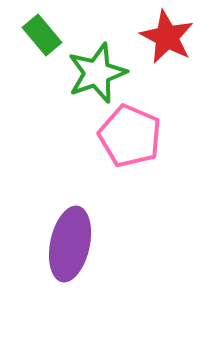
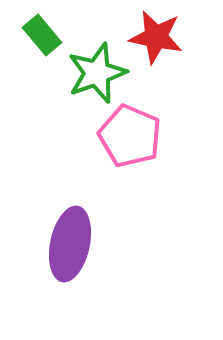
red star: moved 11 px left; rotated 16 degrees counterclockwise
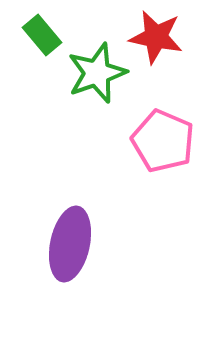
pink pentagon: moved 33 px right, 5 px down
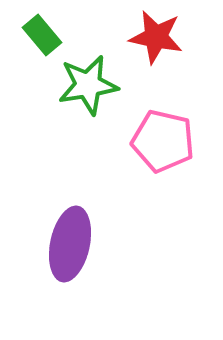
green star: moved 9 px left, 12 px down; rotated 10 degrees clockwise
pink pentagon: rotated 10 degrees counterclockwise
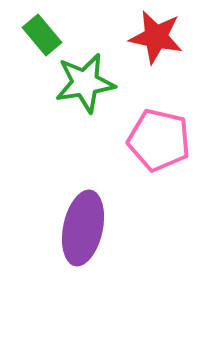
green star: moved 3 px left, 2 px up
pink pentagon: moved 4 px left, 1 px up
purple ellipse: moved 13 px right, 16 px up
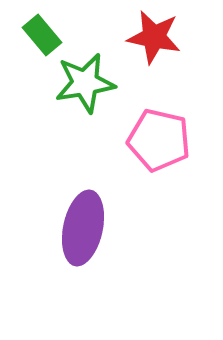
red star: moved 2 px left
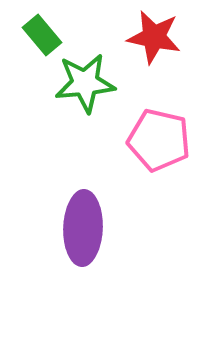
green star: rotated 4 degrees clockwise
purple ellipse: rotated 10 degrees counterclockwise
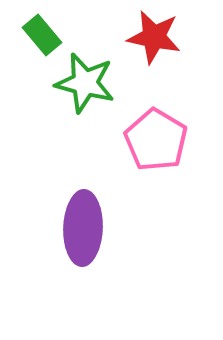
green star: rotated 20 degrees clockwise
pink pentagon: moved 3 px left; rotated 18 degrees clockwise
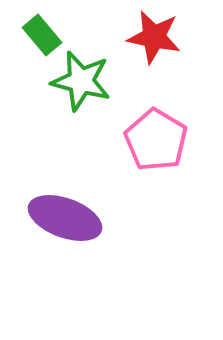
green star: moved 4 px left, 2 px up
purple ellipse: moved 18 px left, 10 px up; rotated 72 degrees counterclockwise
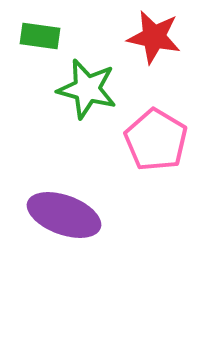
green rectangle: moved 2 px left, 1 px down; rotated 42 degrees counterclockwise
green star: moved 6 px right, 8 px down
purple ellipse: moved 1 px left, 3 px up
